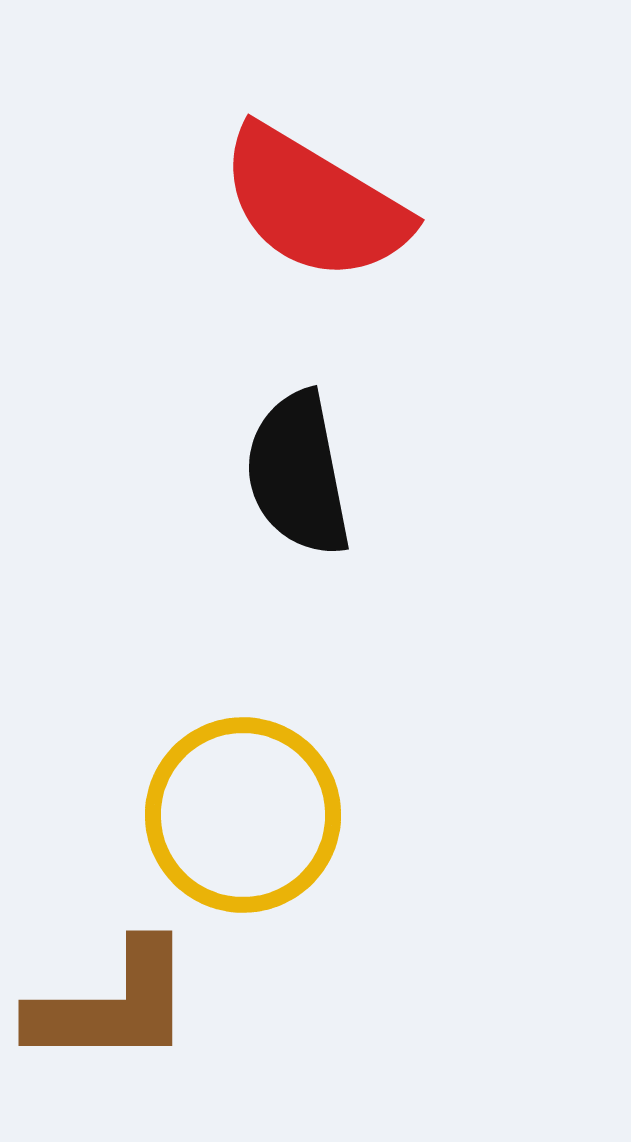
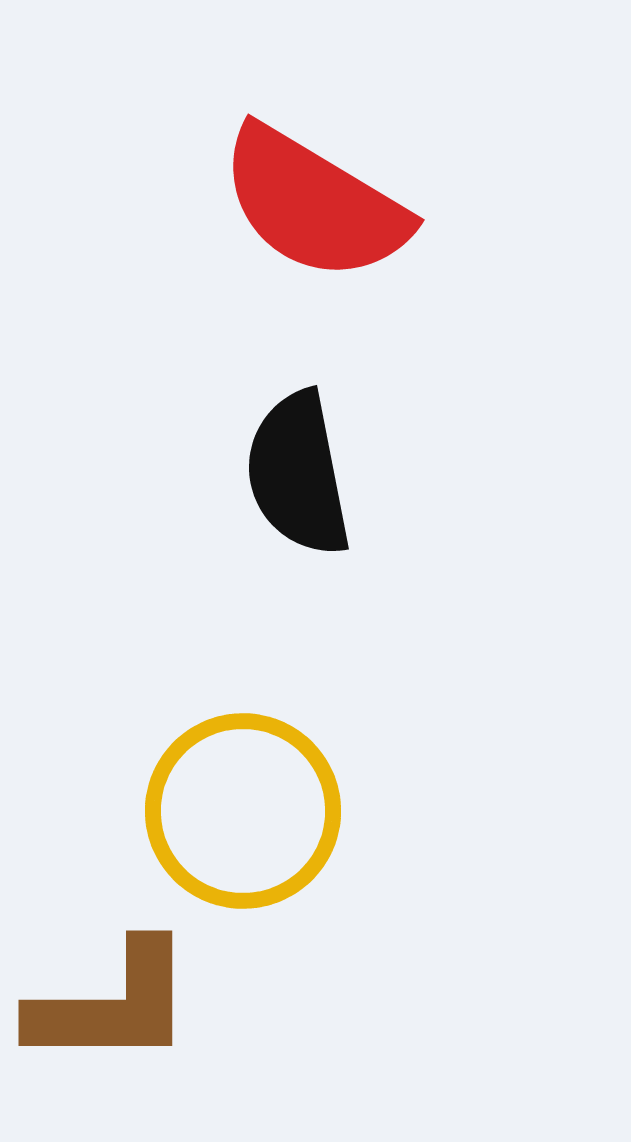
yellow circle: moved 4 px up
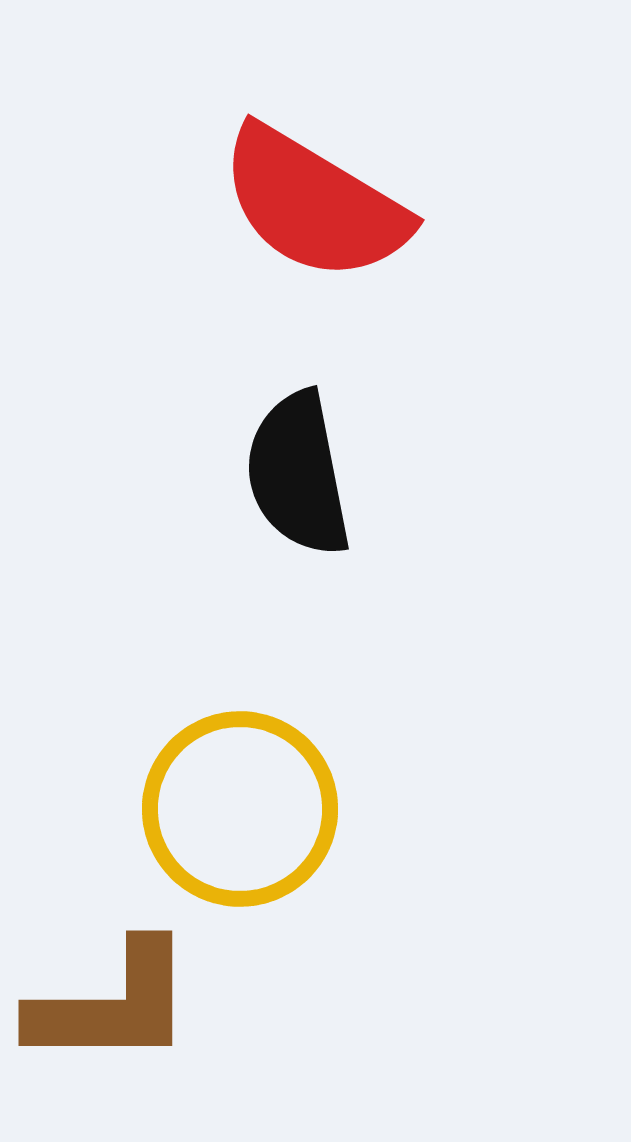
yellow circle: moved 3 px left, 2 px up
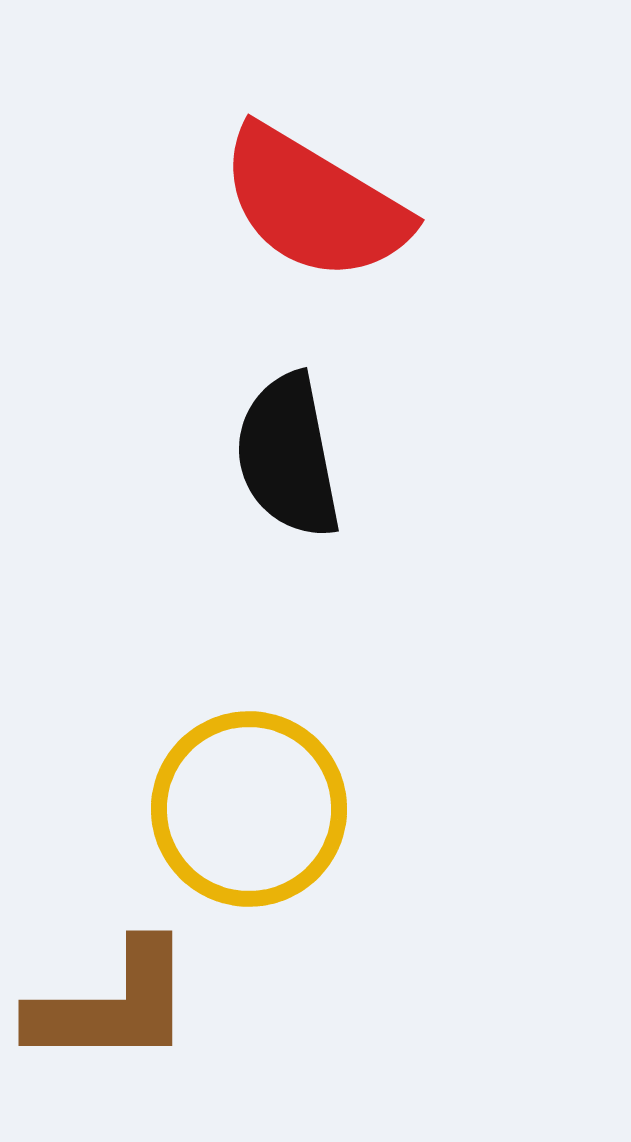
black semicircle: moved 10 px left, 18 px up
yellow circle: moved 9 px right
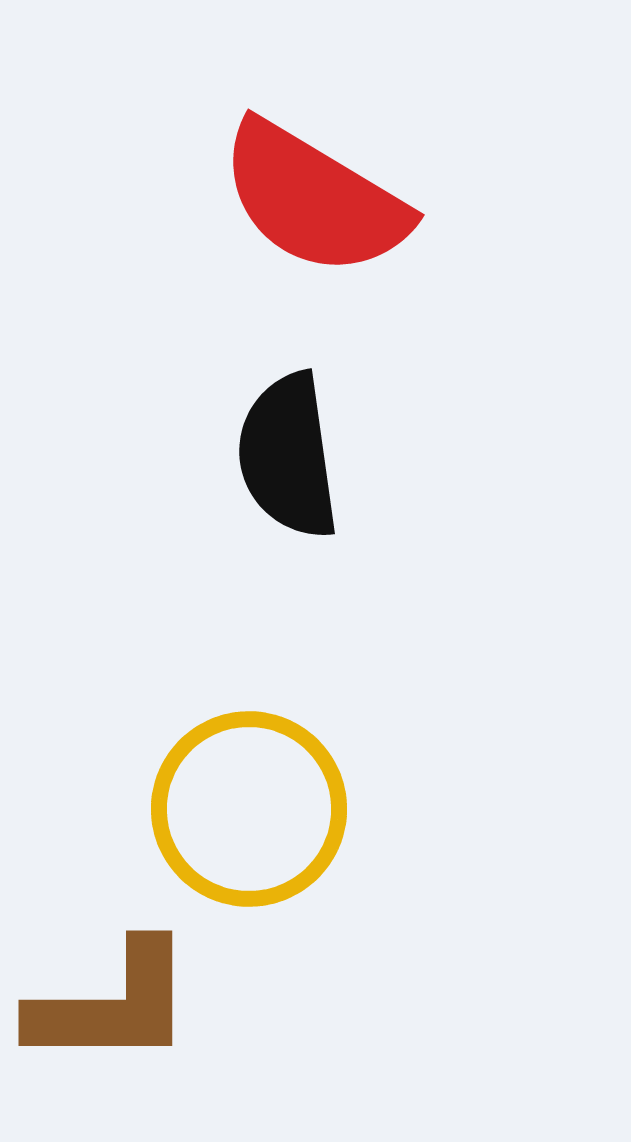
red semicircle: moved 5 px up
black semicircle: rotated 3 degrees clockwise
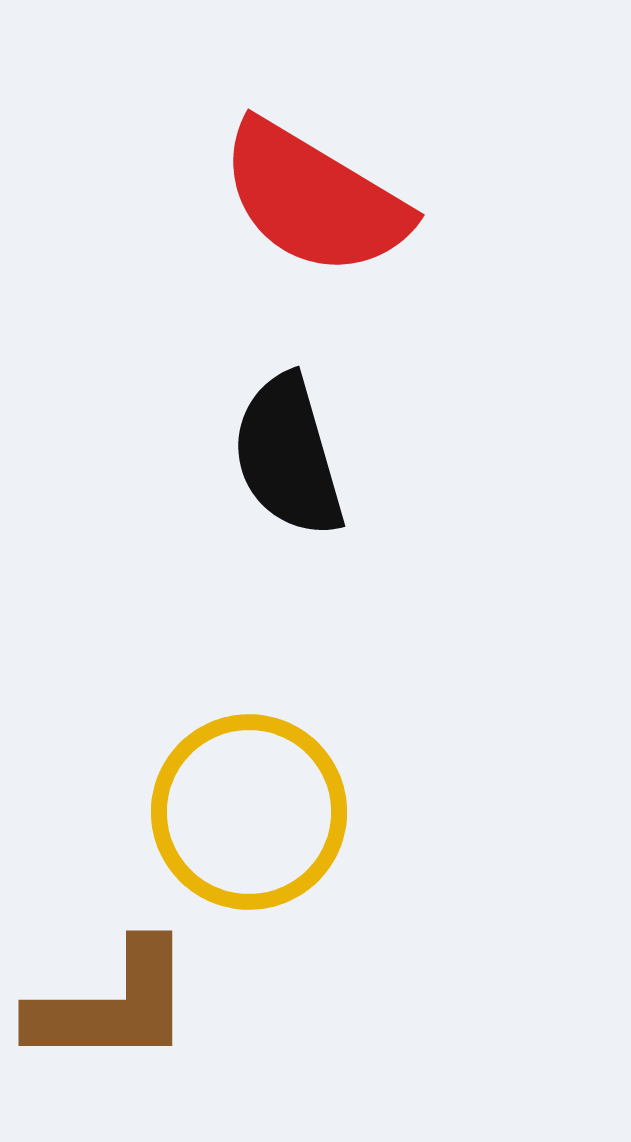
black semicircle: rotated 8 degrees counterclockwise
yellow circle: moved 3 px down
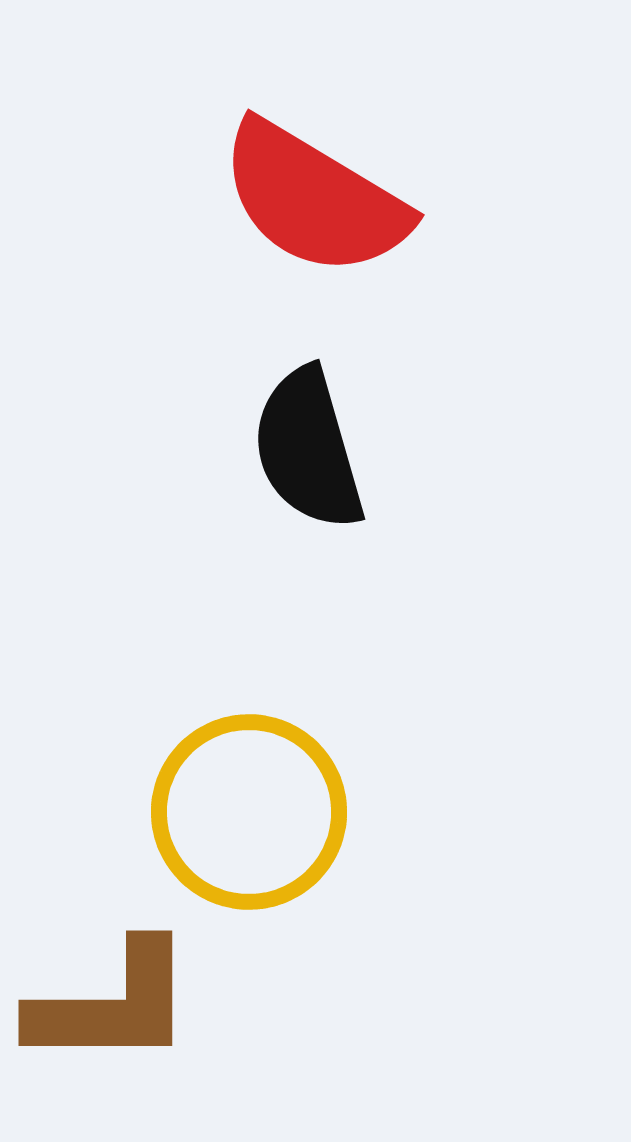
black semicircle: moved 20 px right, 7 px up
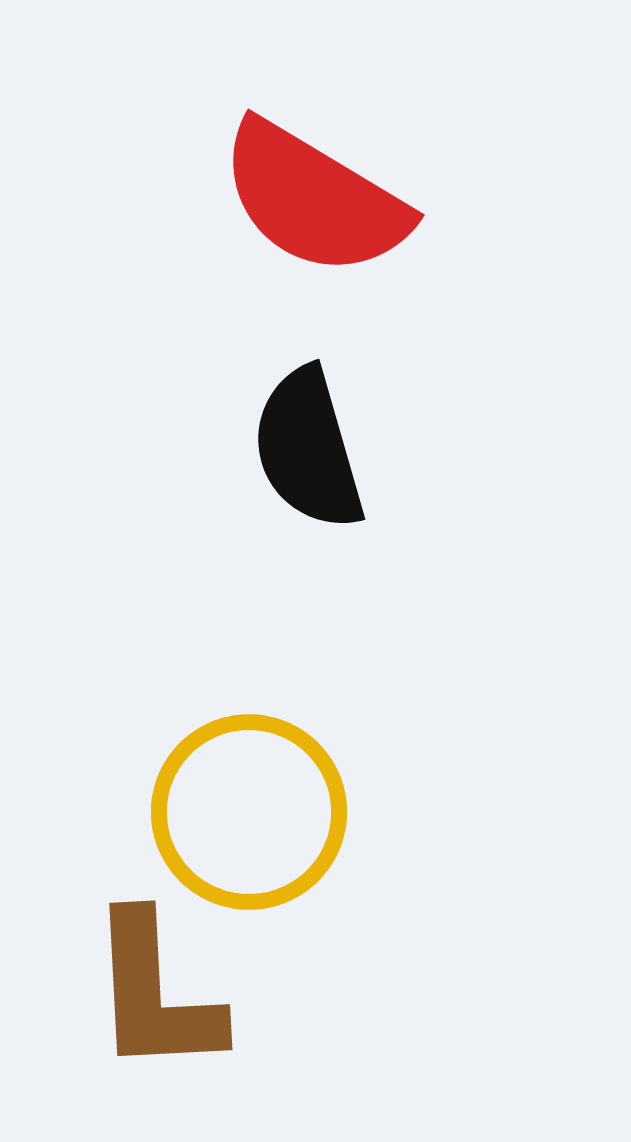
brown L-shape: moved 43 px right, 11 px up; rotated 87 degrees clockwise
